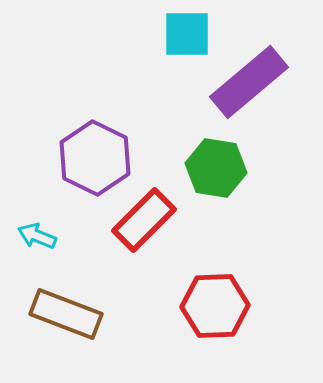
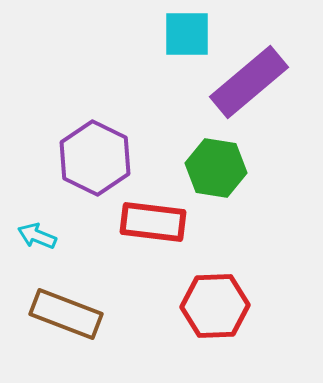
red rectangle: moved 9 px right, 2 px down; rotated 52 degrees clockwise
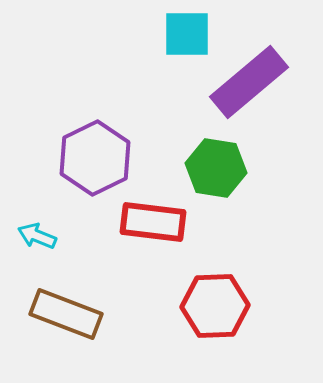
purple hexagon: rotated 8 degrees clockwise
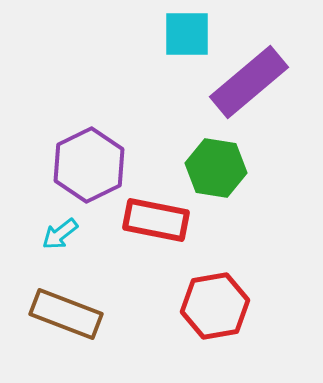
purple hexagon: moved 6 px left, 7 px down
red rectangle: moved 3 px right, 2 px up; rotated 4 degrees clockwise
cyan arrow: moved 23 px right, 2 px up; rotated 60 degrees counterclockwise
red hexagon: rotated 8 degrees counterclockwise
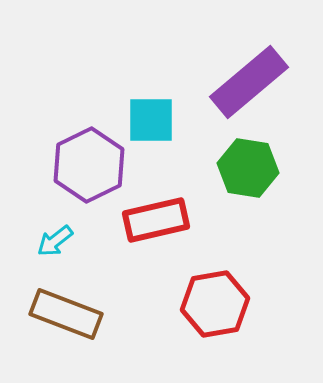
cyan square: moved 36 px left, 86 px down
green hexagon: moved 32 px right
red rectangle: rotated 24 degrees counterclockwise
cyan arrow: moved 5 px left, 7 px down
red hexagon: moved 2 px up
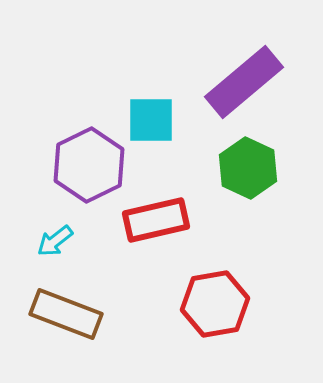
purple rectangle: moved 5 px left
green hexagon: rotated 16 degrees clockwise
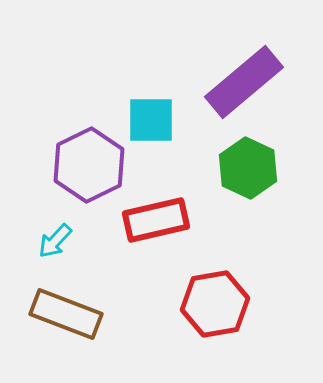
cyan arrow: rotated 9 degrees counterclockwise
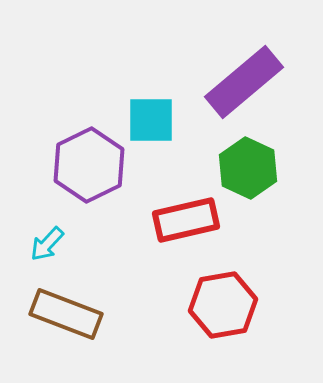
red rectangle: moved 30 px right
cyan arrow: moved 8 px left, 3 px down
red hexagon: moved 8 px right, 1 px down
